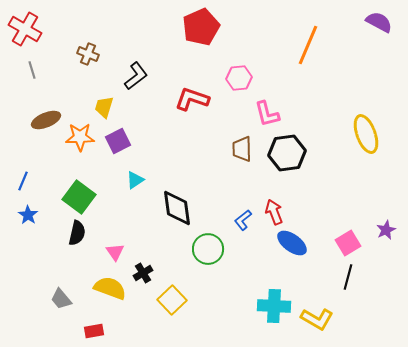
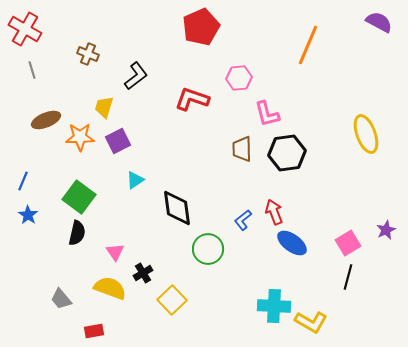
yellow L-shape: moved 6 px left, 3 px down
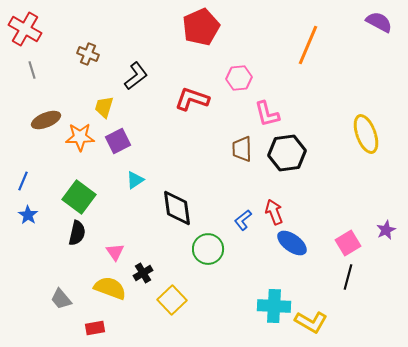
red rectangle: moved 1 px right, 3 px up
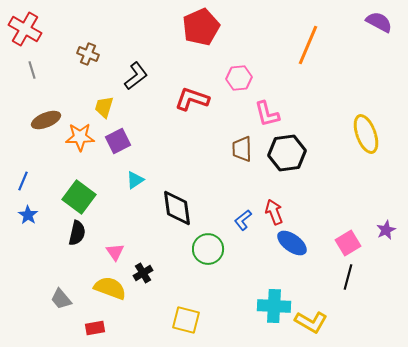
yellow square: moved 14 px right, 20 px down; rotated 32 degrees counterclockwise
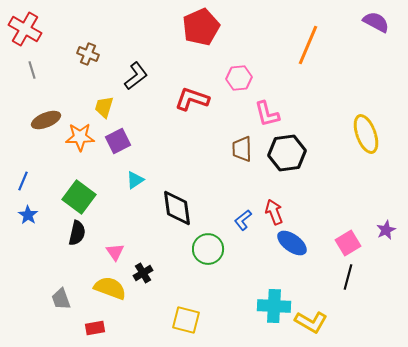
purple semicircle: moved 3 px left
gray trapezoid: rotated 20 degrees clockwise
